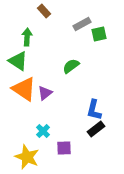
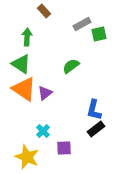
green triangle: moved 3 px right, 3 px down
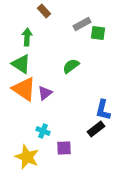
green square: moved 1 px left, 1 px up; rotated 21 degrees clockwise
blue L-shape: moved 9 px right
cyan cross: rotated 24 degrees counterclockwise
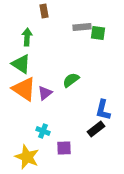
brown rectangle: rotated 32 degrees clockwise
gray rectangle: moved 3 px down; rotated 24 degrees clockwise
green semicircle: moved 14 px down
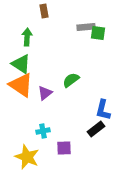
gray rectangle: moved 4 px right
orange triangle: moved 3 px left, 4 px up
cyan cross: rotated 32 degrees counterclockwise
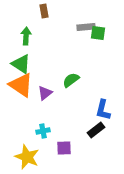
green arrow: moved 1 px left, 1 px up
black rectangle: moved 1 px down
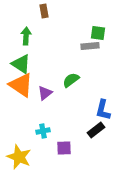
gray rectangle: moved 4 px right, 19 px down
yellow star: moved 8 px left
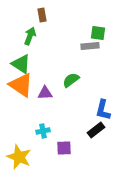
brown rectangle: moved 2 px left, 4 px down
green arrow: moved 4 px right; rotated 18 degrees clockwise
purple triangle: rotated 35 degrees clockwise
